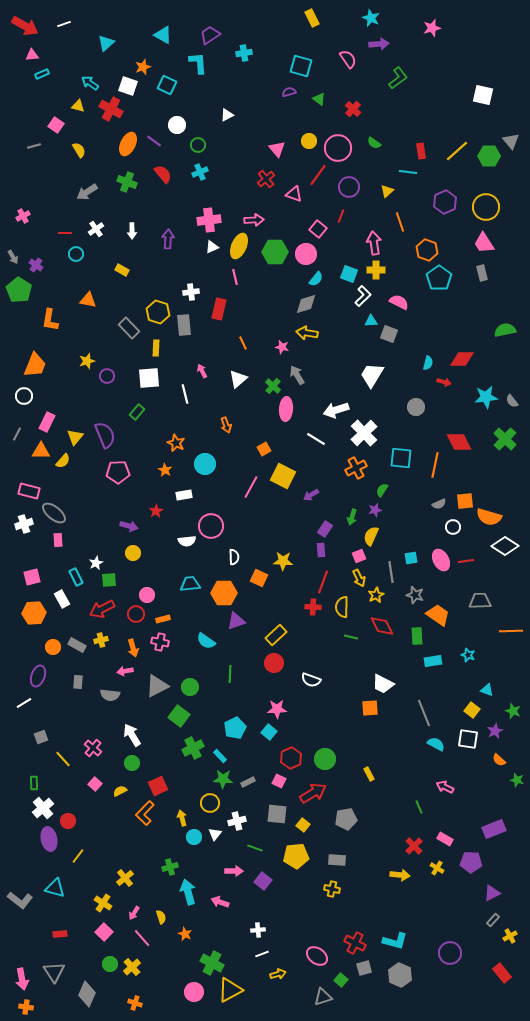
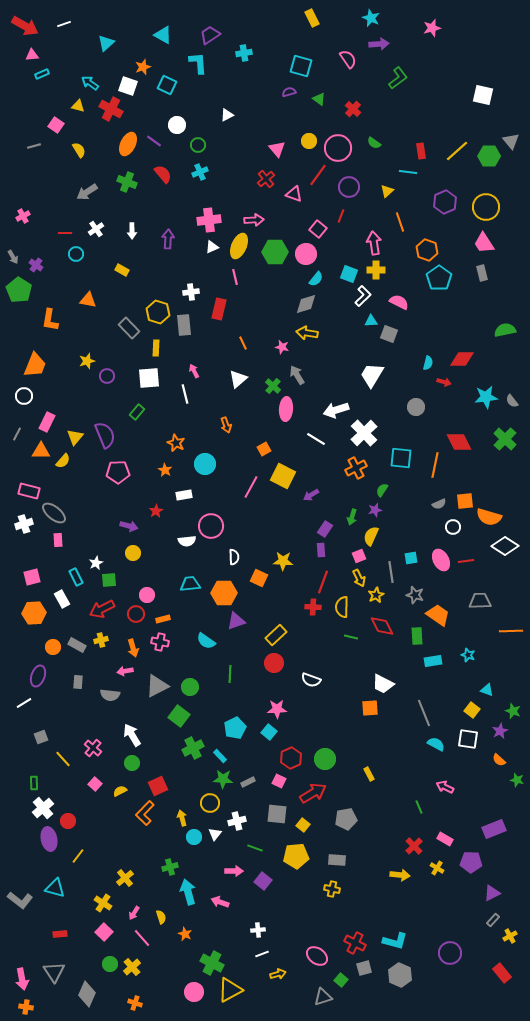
pink arrow at (202, 371): moved 8 px left
purple star at (495, 731): moved 5 px right
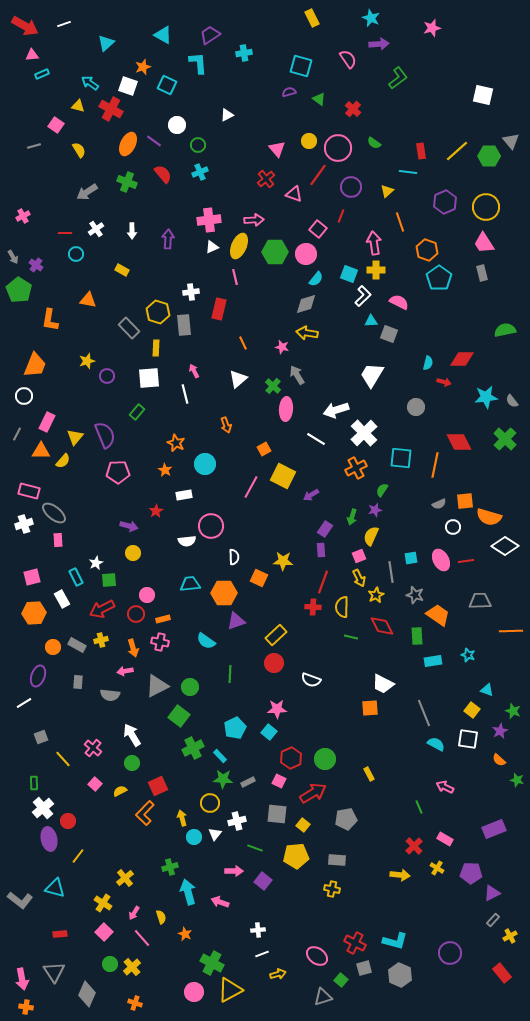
purple circle at (349, 187): moved 2 px right
purple pentagon at (471, 862): moved 11 px down
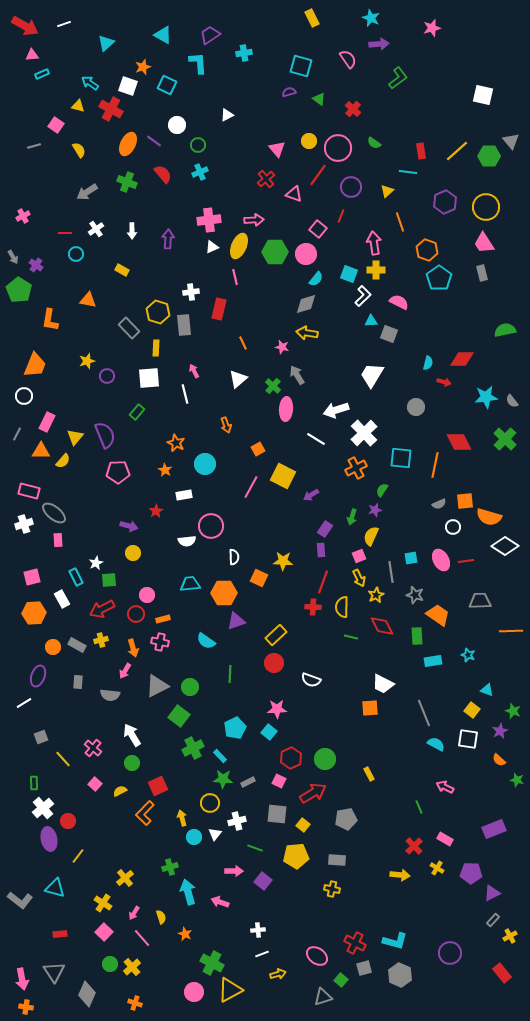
orange square at (264, 449): moved 6 px left
pink arrow at (125, 671): rotated 49 degrees counterclockwise
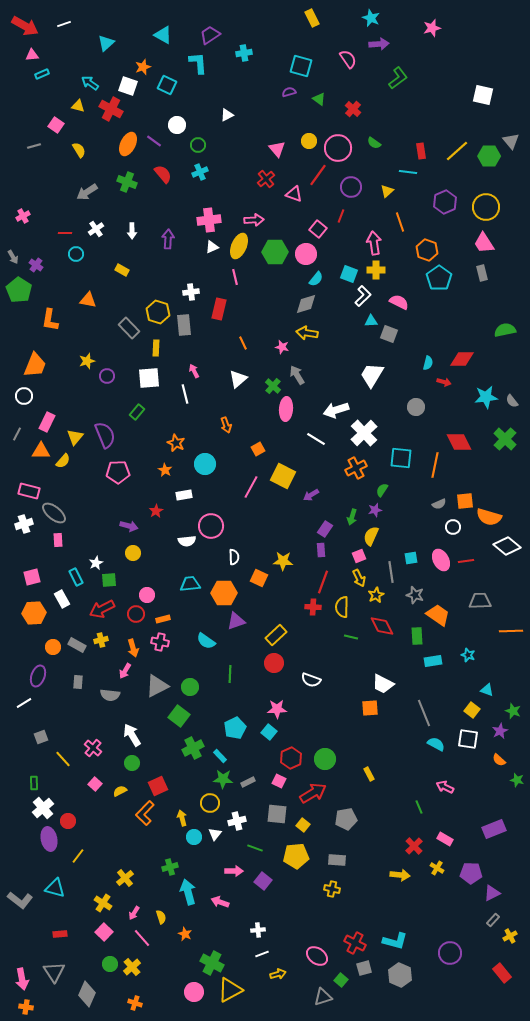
white diamond at (505, 546): moved 2 px right; rotated 8 degrees clockwise
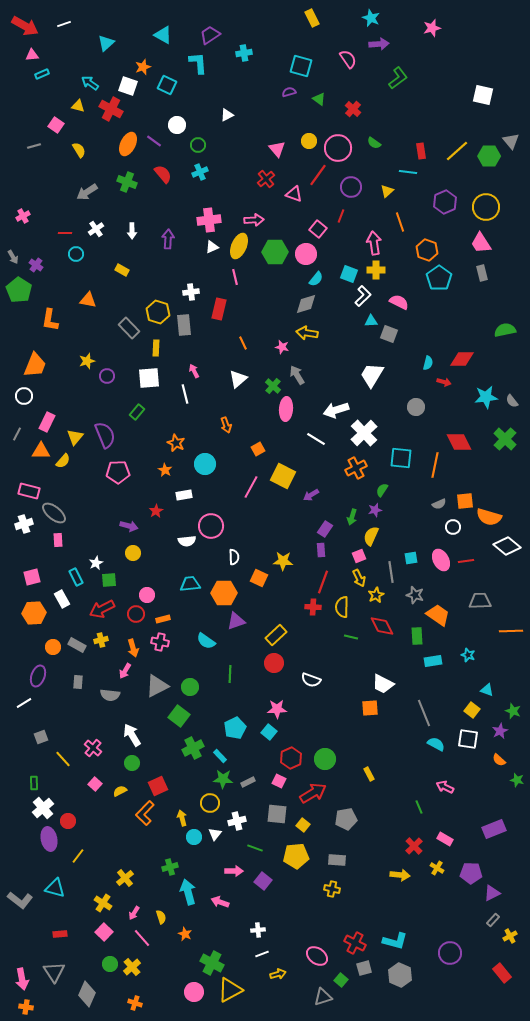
pink trapezoid at (484, 243): moved 3 px left
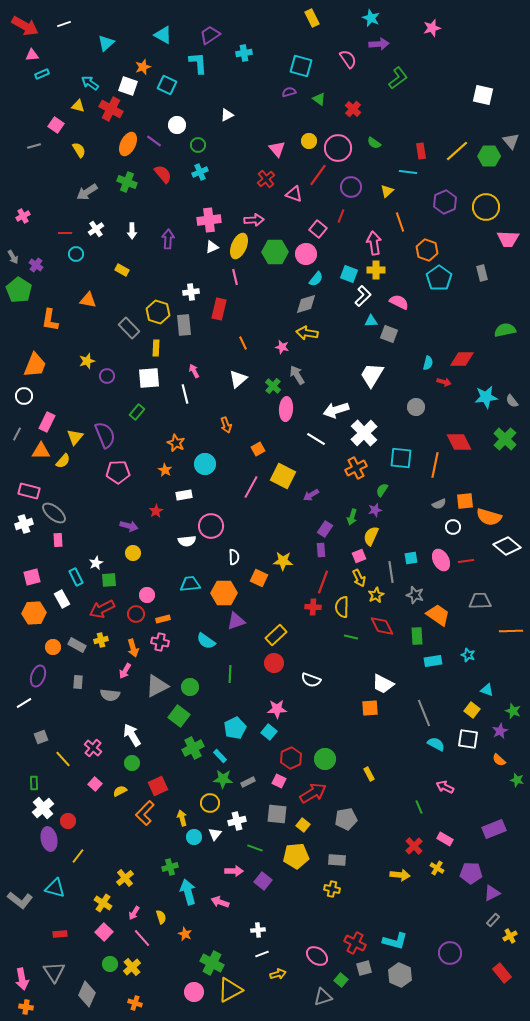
pink trapezoid at (481, 243): moved 27 px right, 4 px up; rotated 55 degrees counterclockwise
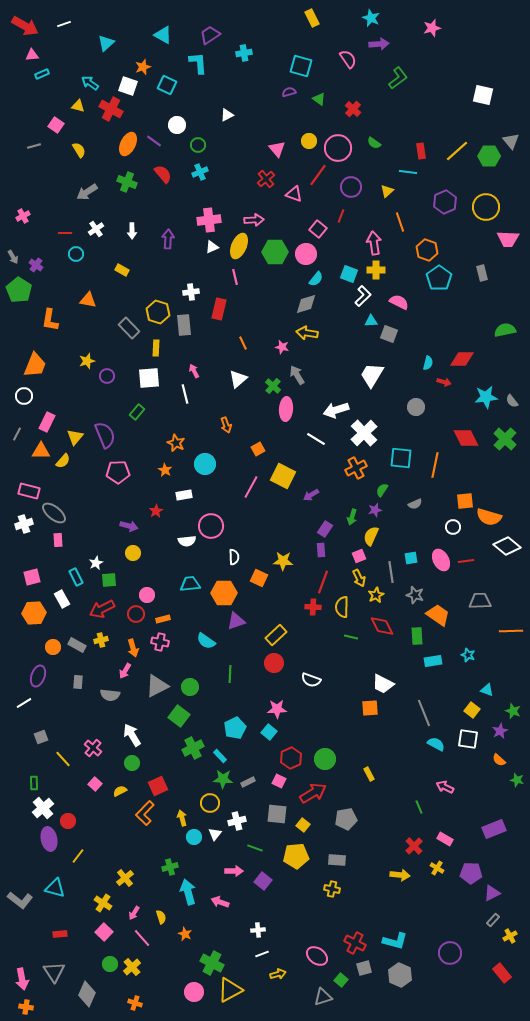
red diamond at (459, 442): moved 7 px right, 4 px up
gray semicircle at (439, 504): moved 24 px left
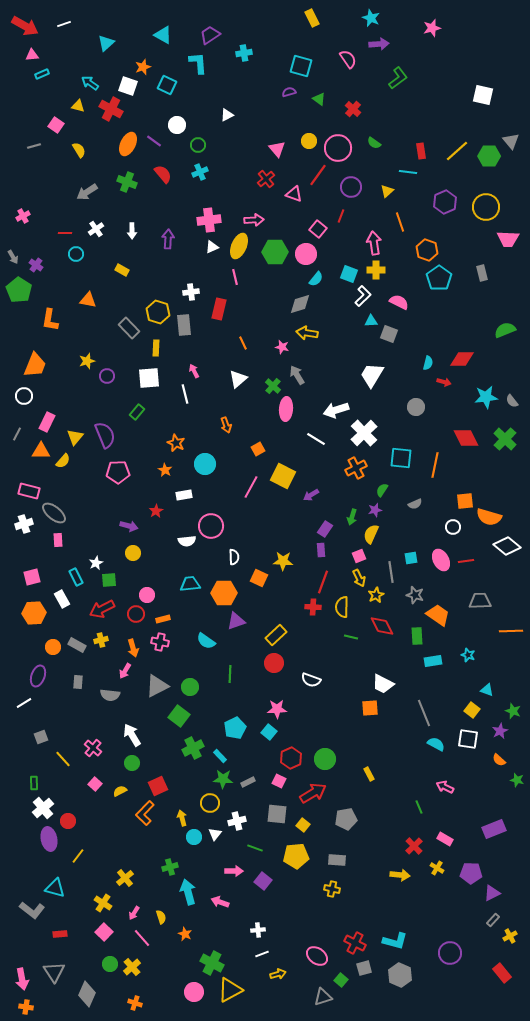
gray diamond at (306, 304): moved 6 px left
green semicircle at (505, 330): rotated 10 degrees counterclockwise
yellow semicircle at (371, 536): moved 2 px up
gray L-shape at (20, 900): moved 12 px right, 10 px down
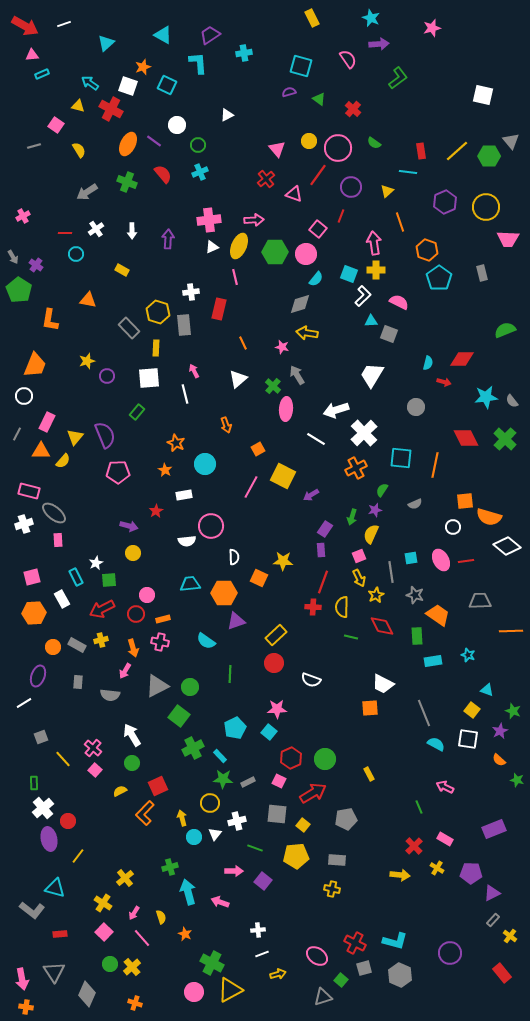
pink square at (95, 784): moved 14 px up
yellow cross at (510, 936): rotated 24 degrees counterclockwise
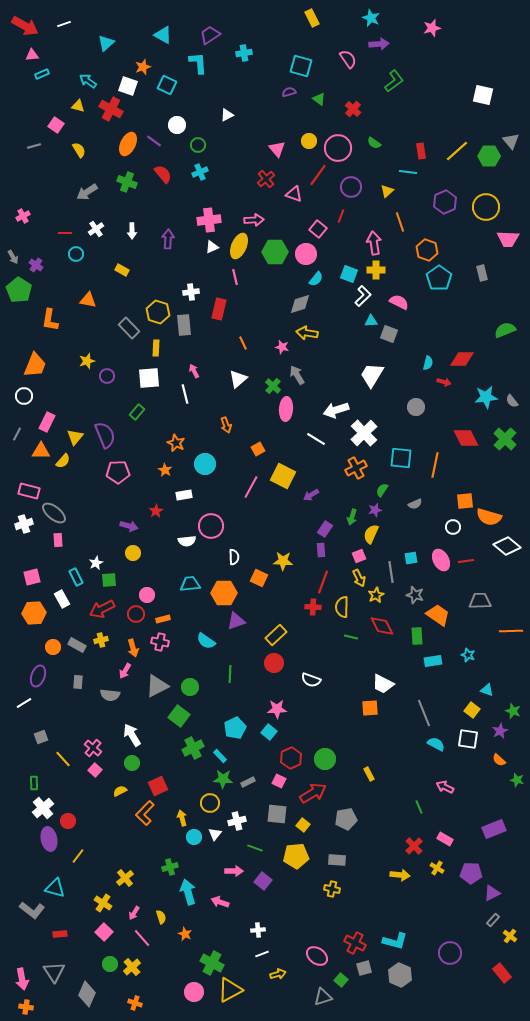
green L-shape at (398, 78): moved 4 px left, 3 px down
cyan arrow at (90, 83): moved 2 px left, 2 px up
